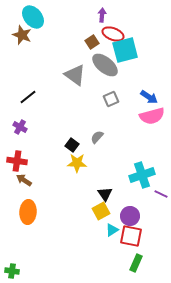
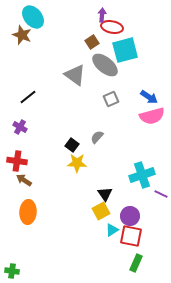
red ellipse: moved 1 px left, 7 px up; rotated 10 degrees counterclockwise
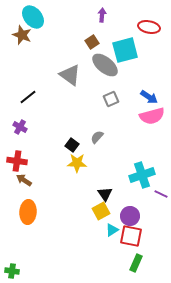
red ellipse: moved 37 px right
gray triangle: moved 5 px left
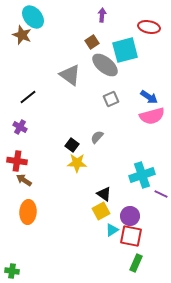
black triangle: moved 1 px left; rotated 21 degrees counterclockwise
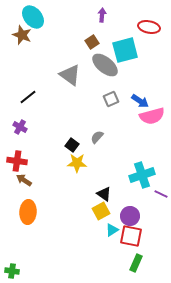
blue arrow: moved 9 px left, 4 px down
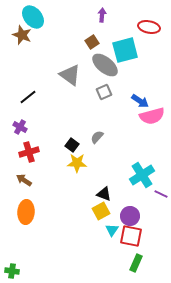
gray square: moved 7 px left, 7 px up
red cross: moved 12 px right, 9 px up; rotated 24 degrees counterclockwise
cyan cross: rotated 15 degrees counterclockwise
black triangle: rotated 14 degrees counterclockwise
orange ellipse: moved 2 px left
cyan triangle: rotated 24 degrees counterclockwise
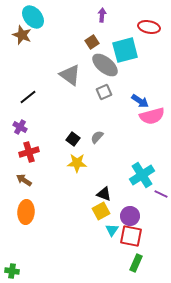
black square: moved 1 px right, 6 px up
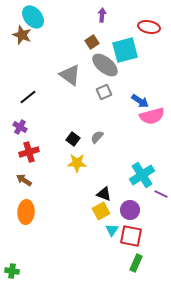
purple circle: moved 6 px up
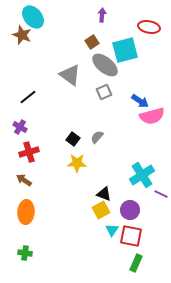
yellow square: moved 1 px up
green cross: moved 13 px right, 18 px up
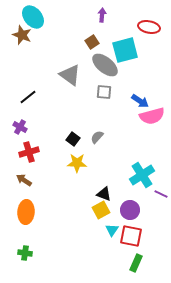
gray square: rotated 28 degrees clockwise
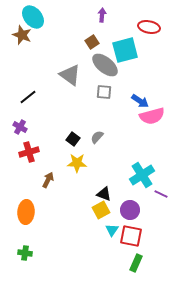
brown arrow: moved 24 px right; rotated 84 degrees clockwise
